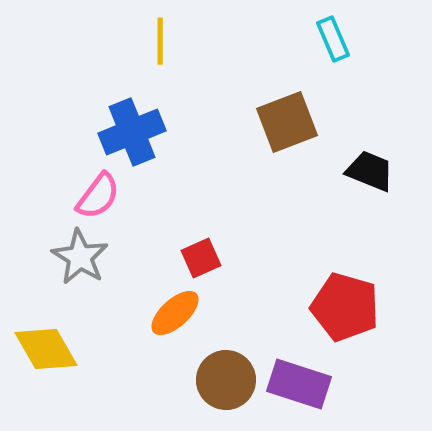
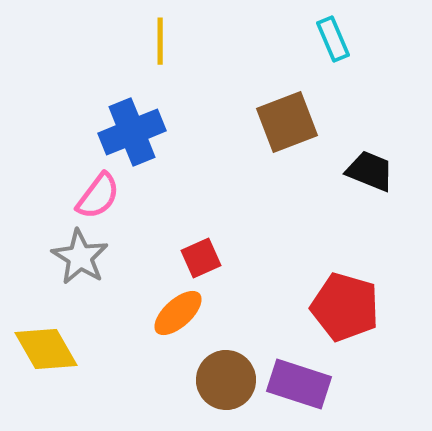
orange ellipse: moved 3 px right
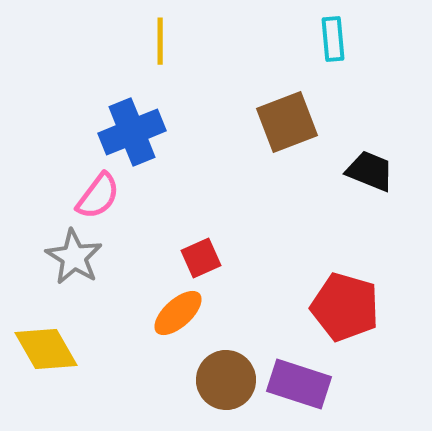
cyan rectangle: rotated 18 degrees clockwise
gray star: moved 6 px left
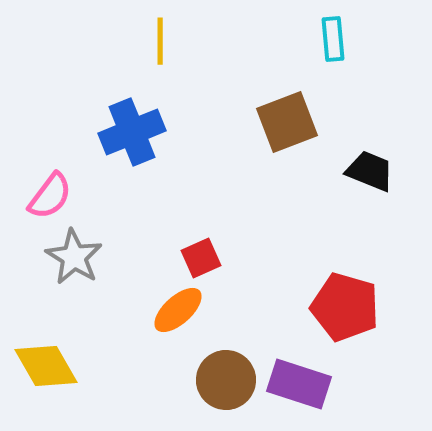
pink semicircle: moved 48 px left
orange ellipse: moved 3 px up
yellow diamond: moved 17 px down
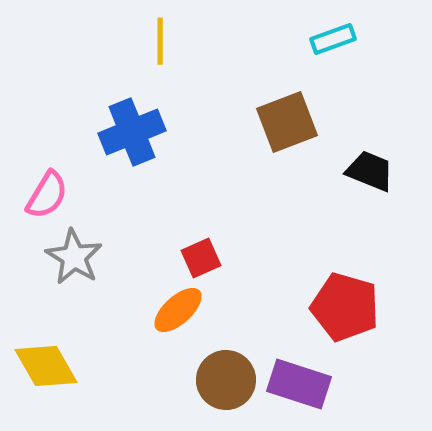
cyan rectangle: rotated 75 degrees clockwise
pink semicircle: moved 3 px left, 1 px up; rotated 6 degrees counterclockwise
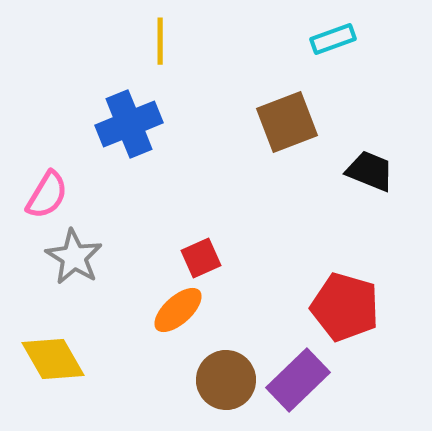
blue cross: moved 3 px left, 8 px up
yellow diamond: moved 7 px right, 7 px up
purple rectangle: moved 1 px left, 4 px up; rotated 62 degrees counterclockwise
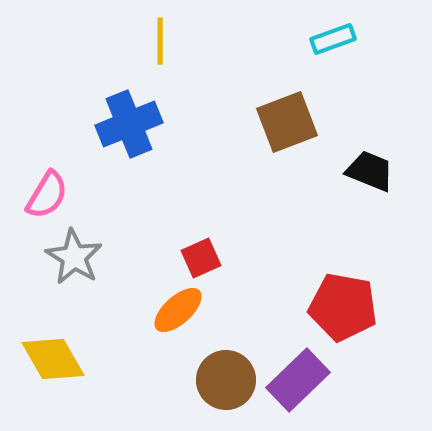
red pentagon: moved 2 px left; rotated 6 degrees counterclockwise
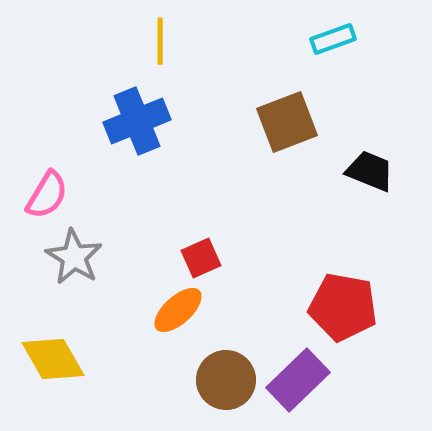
blue cross: moved 8 px right, 3 px up
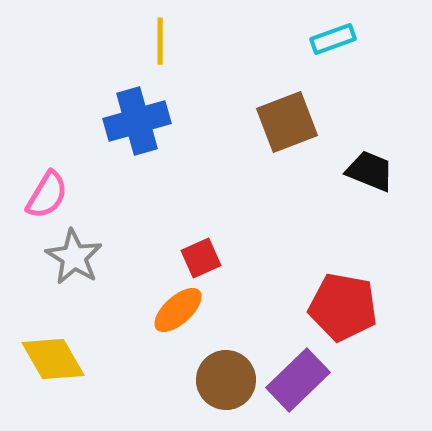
blue cross: rotated 6 degrees clockwise
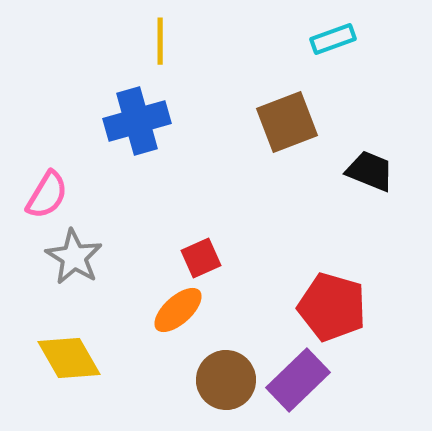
red pentagon: moved 11 px left; rotated 6 degrees clockwise
yellow diamond: moved 16 px right, 1 px up
